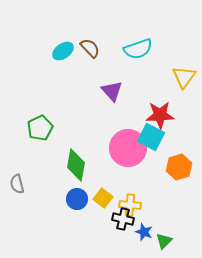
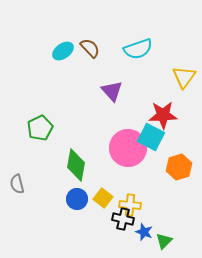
red star: moved 3 px right
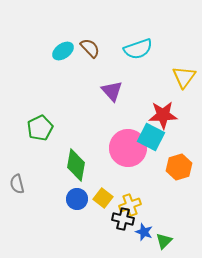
yellow cross: rotated 25 degrees counterclockwise
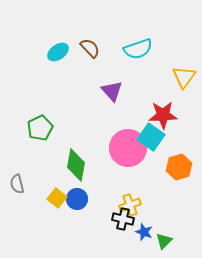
cyan ellipse: moved 5 px left, 1 px down
cyan square: rotated 8 degrees clockwise
yellow square: moved 46 px left
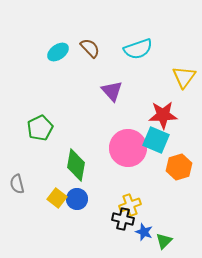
cyan square: moved 5 px right, 3 px down; rotated 12 degrees counterclockwise
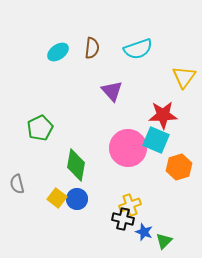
brown semicircle: moved 2 px right; rotated 50 degrees clockwise
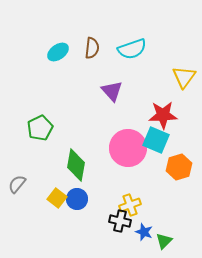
cyan semicircle: moved 6 px left
gray semicircle: rotated 54 degrees clockwise
black cross: moved 3 px left, 2 px down
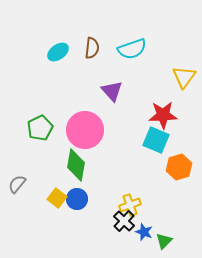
pink circle: moved 43 px left, 18 px up
black cross: moved 4 px right; rotated 30 degrees clockwise
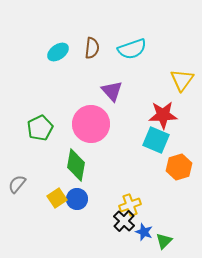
yellow triangle: moved 2 px left, 3 px down
pink circle: moved 6 px right, 6 px up
yellow square: rotated 18 degrees clockwise
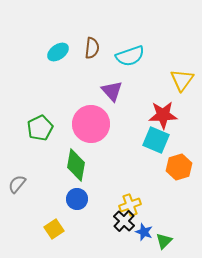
cyan semicircle: moved 2 px left, 7 px down
yellow square: moved 3 px left, 31 px down
